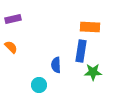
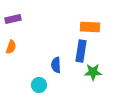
orange semicircle: rotated 64 degrees clockwise
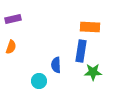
cyan circle: moved 4 px up
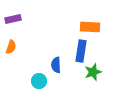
green star: rotated 18 degrees counterclockwise
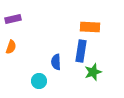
blue semicircle: moved 3 px up
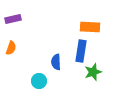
orange semicircle: moved 1 px down
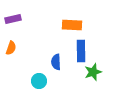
orange rectangle: moved 18 px left, 2 px up
blue rectangle: rotated 10 degrees counterclockwise
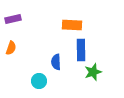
blue rectangle: moved 1 px up
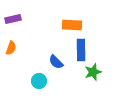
blue semicircle: rotated 42 degrees counterclockwise
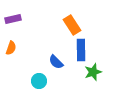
orange rectangle: rotated 54 degrees clockwise
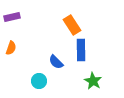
purple rectangle: moved 1 px left, 2 px up
green star: moved 9 px down; rotated 24 degrees counterclockwise
